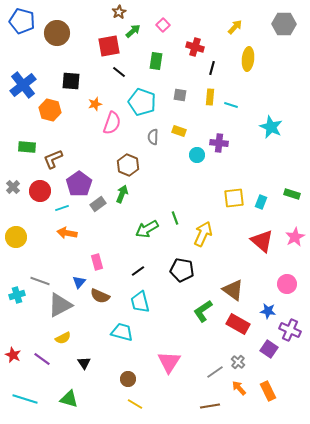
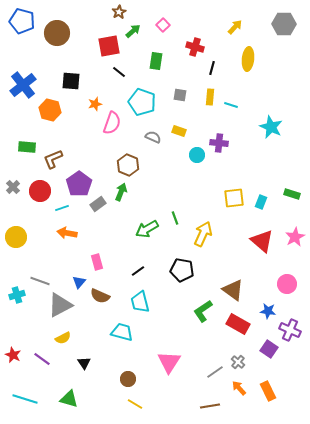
gray semicircle at (153, 137): rotated 112 degrees clockwise
green arrow at (122, 194): moved 1 px left, 2 px up
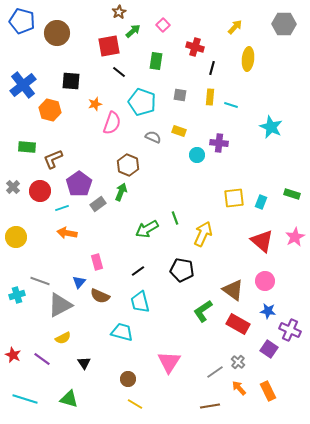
pink circle at (287, 284): moved 22 px left, 3 px up
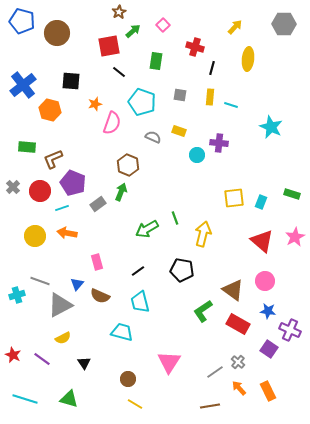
purple pentagon at (79, 184): moved 6 px left, 1 px up; rotated 15 degrees counterclockwise
yellow arrow at (203, 234): rotated 10 degrees counterclockwise
yellow circle at (16, 237): moved 19 px right, 1 px up
blue triangle at (79, 282): moved 2 px left, 2 px down
